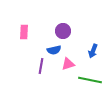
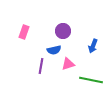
pink rectangle: rotated 16 degrees clockwise
blue arrow: moved 5 px up
green line: moved 1 px right
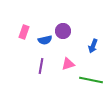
blue semicircle: moved 9 px left, 10 px up
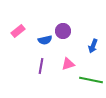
pink rectangle: moved 6 px left, 1 px up; rotated 32 degrees clockwise
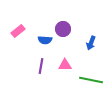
purple circle: moved 2 px up
blue semicircle: rotated 16 degrees clockwise
blue arrow: moved 2 px left, 3 px up
pink triangle: moved 3 px left, 1 px down; rotated 16 degrees clockwise
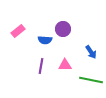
blue arrow: moved 9 px down; rotated 56 degrees counterclockwise
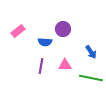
blue semicircle: moved 2 px down
green line: moved 2 px up
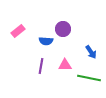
blue semicircle: moved 1 px right, 1 px up
green line: moved 2 px left
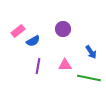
blue semicircle: moved 13 px left; rotated 32 degrees counterclockwise
purple line: moved 3 px left
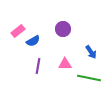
pink triangle: moved 1 px up
